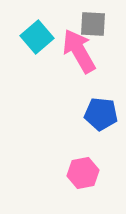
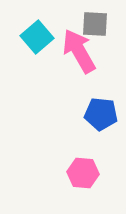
gray square: moved 2 px right
pink hexagon: rotated 16 degrees clockwise
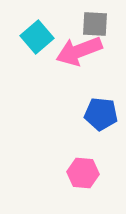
pink arrow: rotated 81 degrees counterclockwise
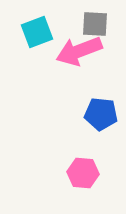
cyan square: moved 5 px up; rotated 20 degrees clockwise
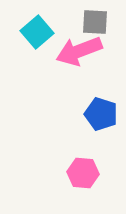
gray square: moved 2 px up
cyan square: rotated 20 degrees counterclockwise
blue pentagon: rotated 12 degrees clockwise
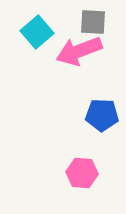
gray square: moved 2 px left
blue pentagon: moved 1 px right, 1 px down; rotated 16 degrees counterclockwise
pink hexagon: moved 1 px left
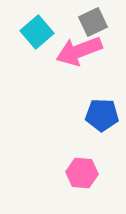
gray square: rotated 28 degrees counterclockwise
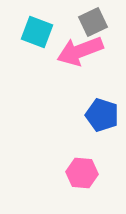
cyan square: rotated 28 degrees counterclockwise
pink arrow: moved 1 px right
blue pentagon: rotated 16 degrees clockwise
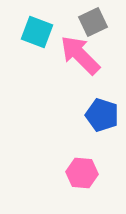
pink arrow: moved 4 px down; rotated 66 degrees clockwise
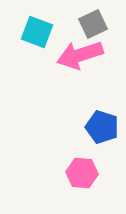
gray square: moved 2 px down
pink arrow: rotated 63 degrees counterclockwise
blue pentagon: moved 12 px down
